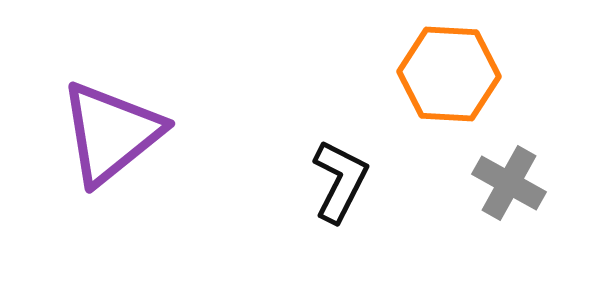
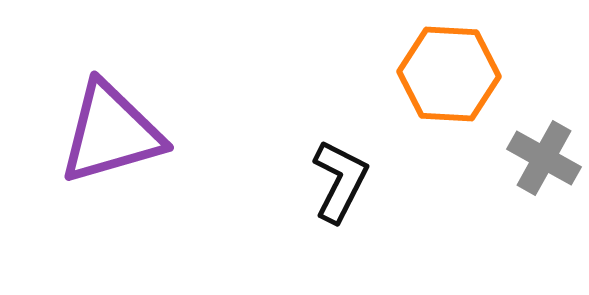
purple triangle: rotated 23 degrees clockwise
gray cross: moved 35 px right, 25 px up
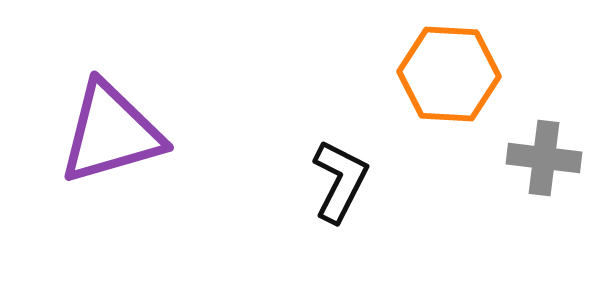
gray cross: rotated 22 degrees counterclockwise
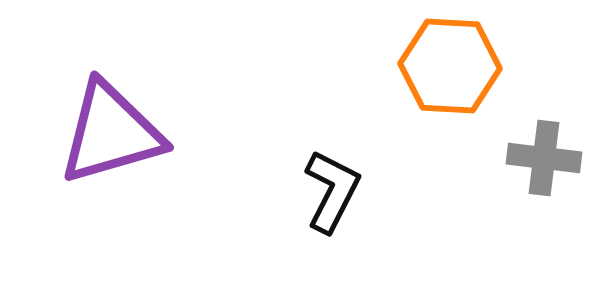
orange hexagon: moved 1 px right, 8 px up
black L-shape: moved 8 px left, 10 px down
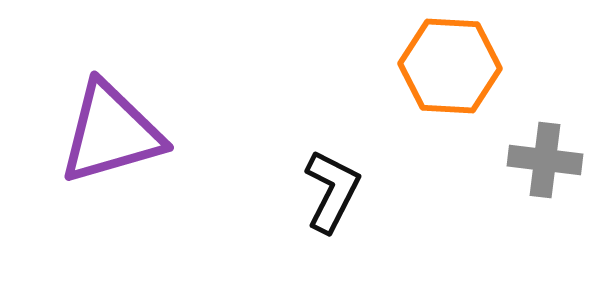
gray cross: moved 1 px right, 2 px down
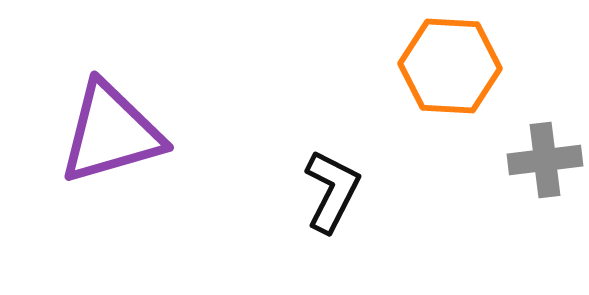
gray cross: rotated 14 degrees counterclockwise
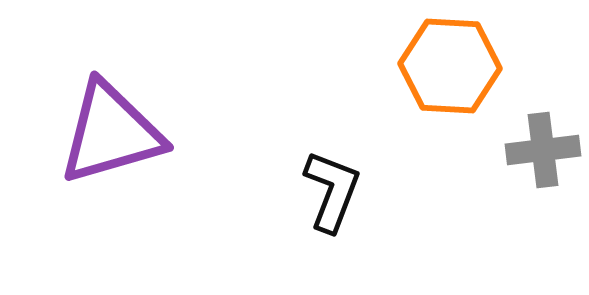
gray cross: moved 2 px left, 10 px up
black L-shape: rotated 6 degrees counterclockwise
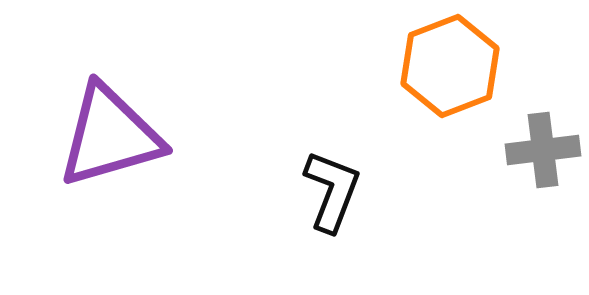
orange hexagon: rotated 24 degrees counterclockwise
purple triangle: moved 1 px left, 3 px down
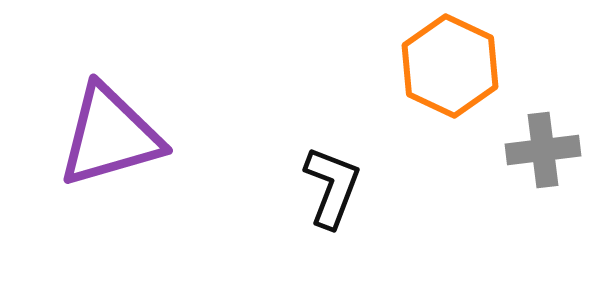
orange hexagon: rotated 14 degrees counterclockwise
black L-shape: moved 4 px up
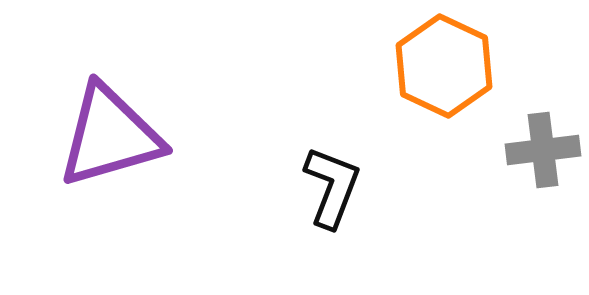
orange hexagon: moved 6 px left
